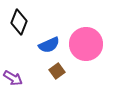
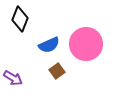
black diamond: moved 1 px right, 3 px up
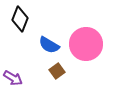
blue semicircle: rotated 55 degrees clockwise
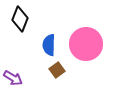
blue semicircle: rotated 60 degrees clockwise
brown square: moved 1 px up
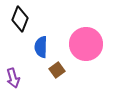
blue semicircle: moved 8 px left, 2 px down
purple arrow: rotated 42 degrees clockwise
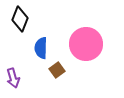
blue semicircle: moved 1 px down
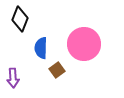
pink circle: moved 2 px left
purple arrow: rotated 12 degrees clockwise
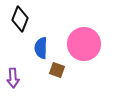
brown square: rotated 35 degrees counterclockwise
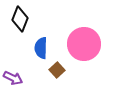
brown square: rotated 28 degrees clockwise
purple arrow: rotated 60 degrees counterclockwise
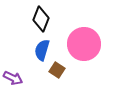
black diamond: moved 21 px right
blue semicircle: moved 1 px right, 2 px down; rotated 15 degrees clockwise
brown square: rotated 14 degrees counterclockwise
